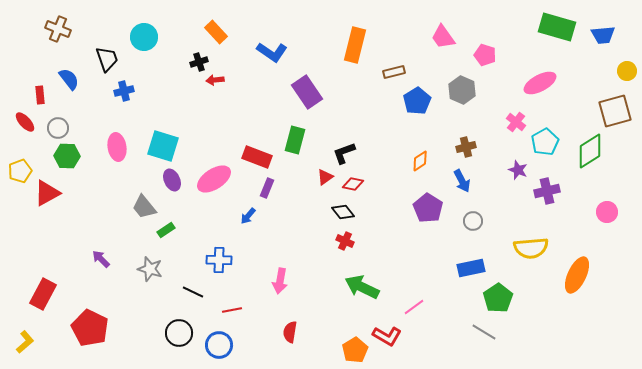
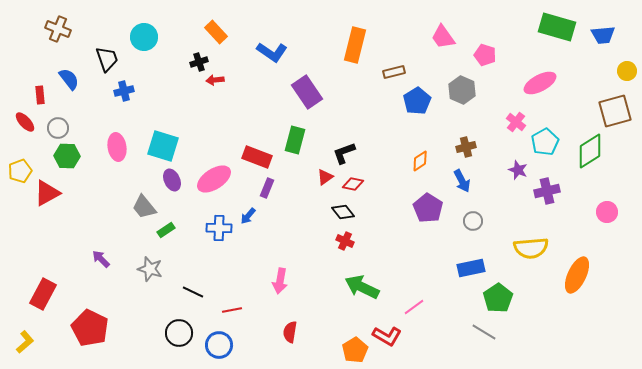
blue cross at (219, 260): moved 32 px up
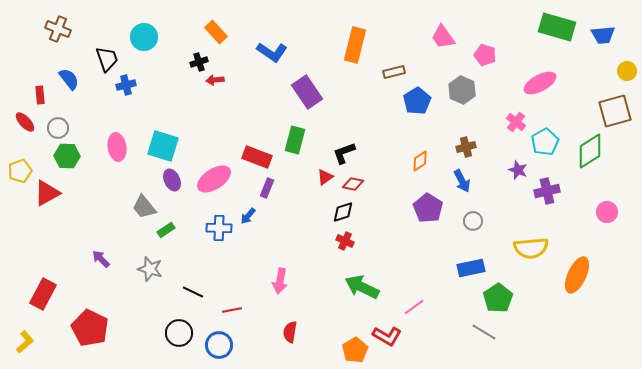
blue cross at (124, 91): moved 2 px right, 6 px up
black diamond at (343, 212): rotated 70 degrees counterclockwise
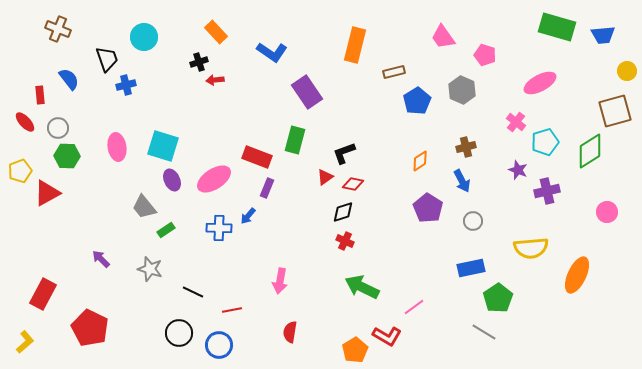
cyan pentagon at (545, 142): rotated 12 degrees clockwise
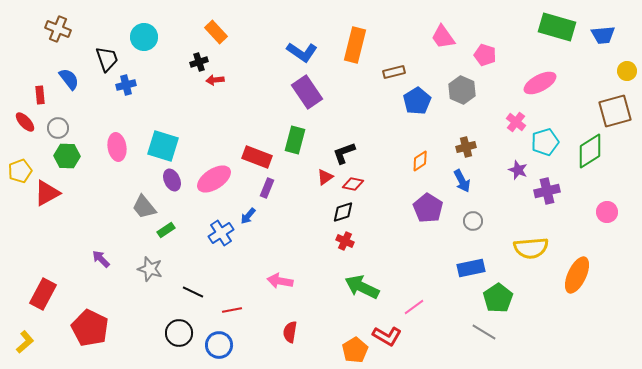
blue L-shape at (272, 52): moved 30 px right
blue cross at (219, 228): moved 2 px right, 5 px down; rotated 35 degrees counterclockwise
pink arrow at (280, 281): rotated 90 degrees clockwise
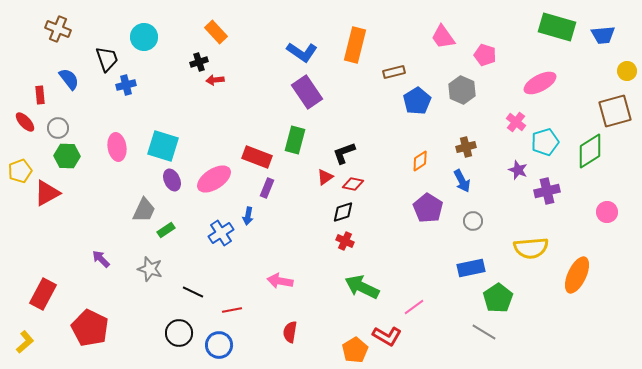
gray trapezoid at (144, 207): moved 3 px down; rotated 116 degrees counterclockwise
blue arrow at (248, 216): rotated 30 degrees counterclockwise
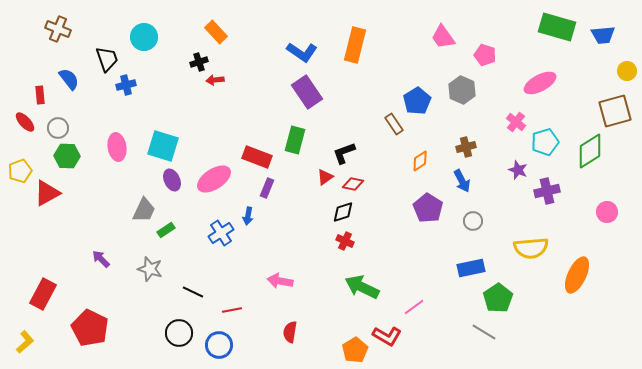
brown rectangle at (394, 72): moved 52 px down; rotated 70 degrees clockwise
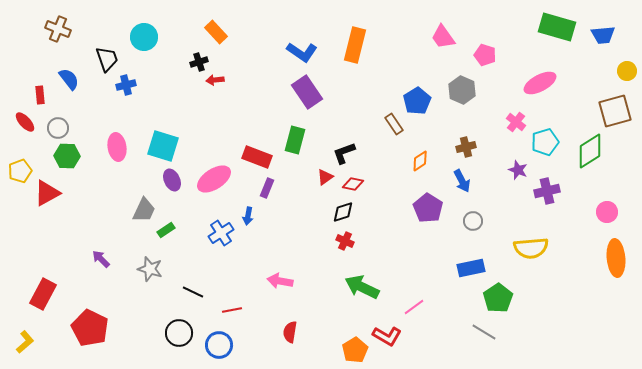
orange ellipse at (577, 275): moved 39 px right, 17 px up; rotated 30 degrees counterclockwise
